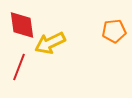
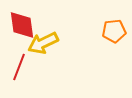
yellow arrow: moved 7 px left
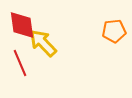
yellow arrow: rotated 72 degrees clockwise
red line: moved 1 px right, 4 px up; rotated 44 degrees counterclockwise
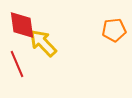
orange pentagon: moved 1 px up
red line: moved 3 px left, 1 px down
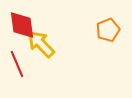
orange pentagon: moved 6 px left; rotated 15 degrees counterclockwise
yellow arrow: moved 2 px left, 1 px down
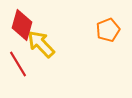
red diamond: rotated 24 degrees clockwise
red line: moved 1 px right; rotated 8 degrees counterclockwise
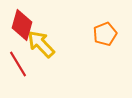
orange pentagon: moved 3 px left, 4 px down
